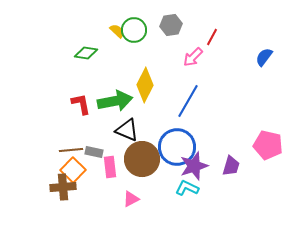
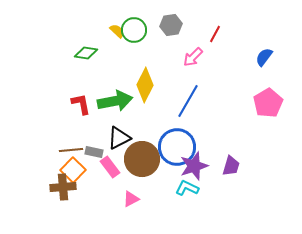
red line: moved 3 px right, 3 px up
black triangle: moved 8 px left, 8 px down; rotated 50 degrees counterclockwise
pink pentagon: moved 42 px up; rotated 28 degrees clockwise
pink rectangle: rotated 30 degrees counterclockwise
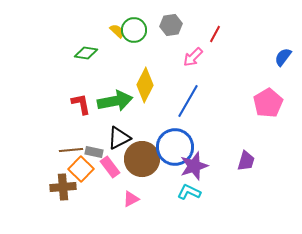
blue semicircle: moved 19 px right
blue circle: moved 2 px left
purple trapezoid: moved 15 px right, 5 px up
orange square: moved 8 px right, 1 px up
cyan L-shape: moved 2 px right, 4 px down
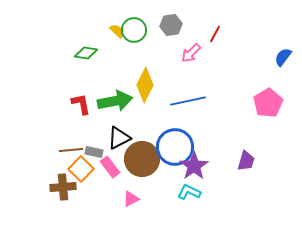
pink arrow: moved 2 px left, 4 px up
blue line: rotated 48 degrees clockwise
purple star: rotated 16 degrees counterclockwise
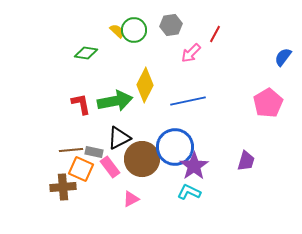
orange square: rotated 20 degrees counterclockwise
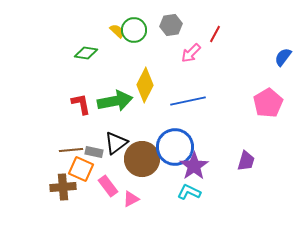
black triangle: moved 3 px left, 5 px down; rotated 10 degrees counterclockwise
pink rectangle: moved 2 px left, 19 px down
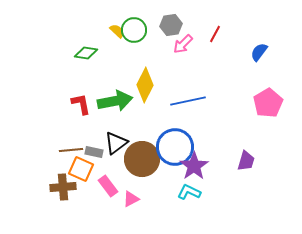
pink arrow: moved 8 px left, 9 px up
blue semicircle: moved 24 px left, 5 px up
